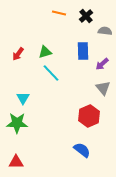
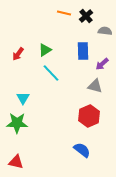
orange line: moved 5 px right
green triangle: moved 2 px up; rotated 16 degrees counterclockwise
gray triangle: moved 8 px left, 2 px up; rotated 35 degrees counterclockwise
red triangle: rotated 14 degrees clockwise
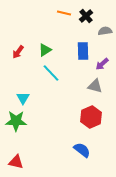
gray semicircle: rotated 16 degrees counterclockwise
red arrow: moved 2 px up
red hexagon: moved 2 px right, 1 px down
green star: moved 1 px left, 2 px up
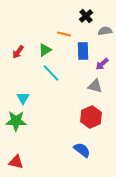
orange line: moved 21 px down
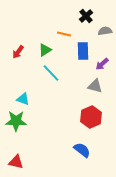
cyan triangle: moved 1 px down; rotated 40 degrees counterclockwise
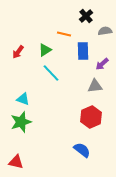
gray triangle: rotated 21 degrees counterclockwise
green star: moved 5 px right, 1 px down; rotated 20 degrees counterclockwise
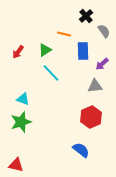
gray semicircle: moved 1 px left; rotated 64 degrees clockwise
blue semicircle: moved 1 px left
red triangle: moved 3 px down
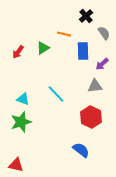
gray semicircle: moved 2 px down
green triangle: moved 2 px left, 2 px up
cyan line: moved 5 px right, 21 px down
red hexagon: rotated 10 degrees counterclockwise
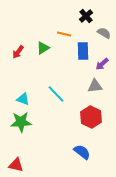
gray semicircle: rotated 24 degrees counterclockwise
green star: rotated 15 degrees clockwise
blue semicircle: moved 1 px right, 2 px down
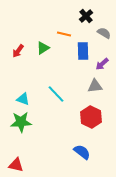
red arrow: moved 1 px up
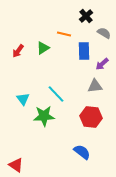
blue rectangle: moved 1 px right
cyan triangle: rotated 32 degrees clockwise
red hexagon: rotated 20 degrees counterclockwise
green star: moved 23 px right, 6 px up
red triangle: rotated 21 degrees clockwise
